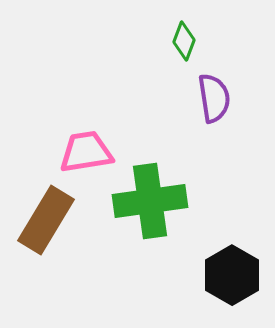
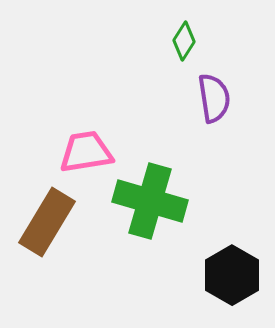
green diamond: rotated 12 degrees clockwise
green cross: rotated 24 degrees clockwise
brown rectangle: moved 1 px right, 2 px down
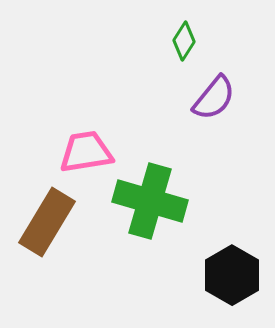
purple semicircle: rotated 48 degrees clockwise
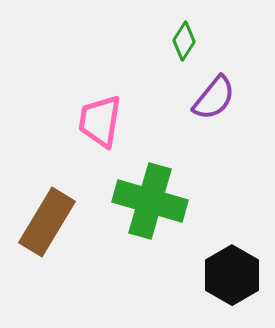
pink trapezoid: moved 14 px right, 31 px up; rotated 72 degrees counterclockwise
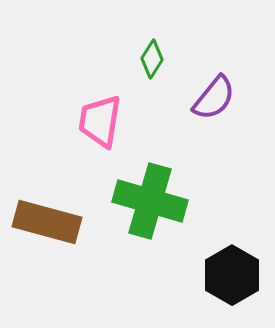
green diamond: moved 32 px left, 18 px down
brown rectangle: rotated 74 degrees clockwise
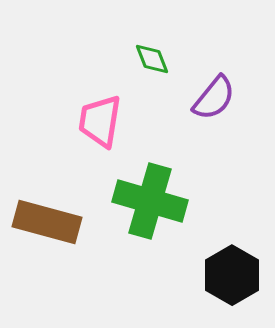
green diamond: rotated 54 degrees counterclockwise
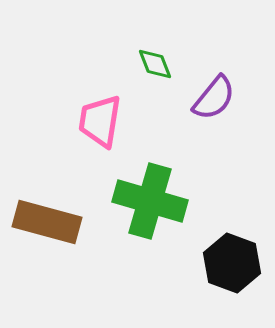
green diamond: moved 3 px right, 5 px down
black hexagon: moved 12 px up; rotated 10 degrees counterclockwise
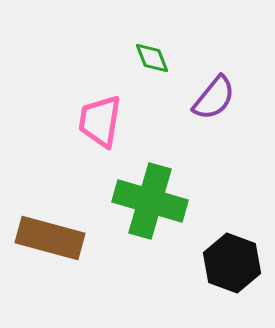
green diamond: moved 3 px left, 6 px up
brown rectangle: moved 3 px right, 16 px down
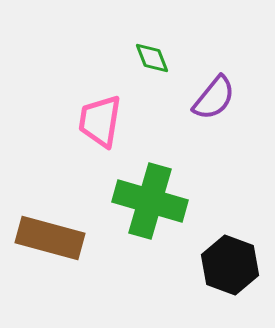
black hexagon: moved 2 px left, 2 px down
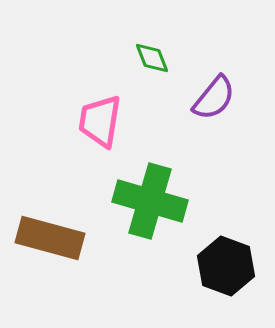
black hexagon: moved 4 px left, 1 px down
